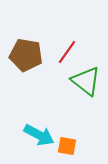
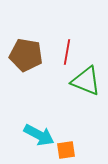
red line: rotated 25 degrees counterclockwise
green triangle: rotated 16 degrees counterclockwise
orange square: moved 1 px left, 4 px down; rotated 18 degrees counterclockwise
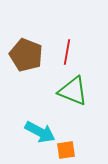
brown pentagon: rotated 12 degrees clockwise
green triangle: moved 13 px left, 10 px down
cyan arrow: moved 1 px right, 3 px up
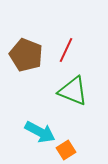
red line: moved 1 px left, 2 px up; rotated 15 degrees clockwise
orange square: rotated 24 degrees counterclockwise
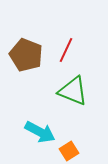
orange square: moved 3 px right, 1 px down
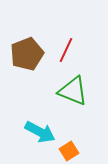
brown pentagon: moved 1 px right, 1 px up; rotated 28 degrees clockwise
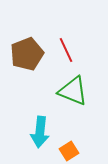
red line: rotated 50 degrees counterclockwise
cyan arrow: rotated 68 degrees clockwise
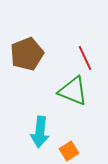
red line: moved 19 px right, 8 px down
